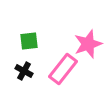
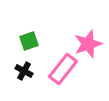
green square: rotated 12 degrees counterclockwise
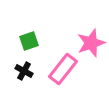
pink star: moved 3 px right, 1 px up
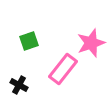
black cross: moved 5 px left, 14 px down
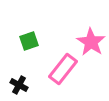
pink star: moved 1 px up; rotated 20 degrees counterclockwise
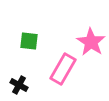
green square: rotated 24 degrees clockwise
pink rectangle: rotated 8 degrees counterclockwise
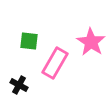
pink rectangle: moved 8 px left, 6 px up
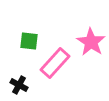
pink rectangle: rotated 12 degrees clockwise
